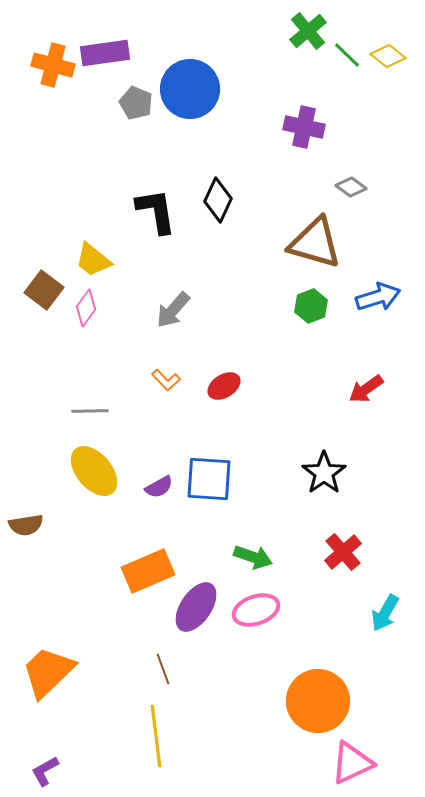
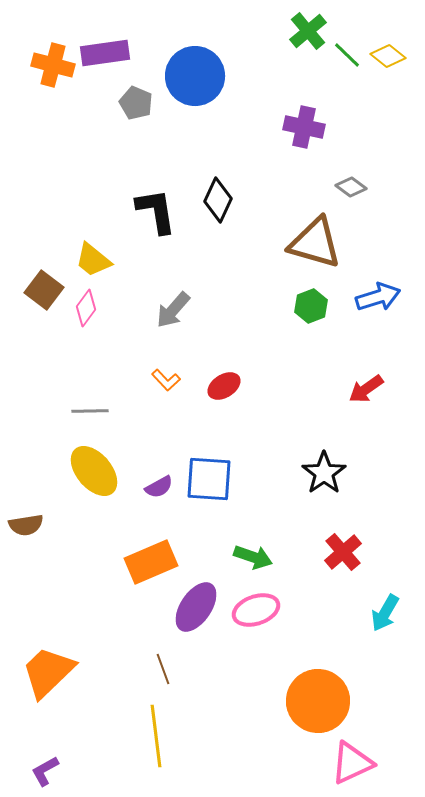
blue circle: moved 5 px right, 13 px up
orange rectangle: moved 3 px right, 9 px up
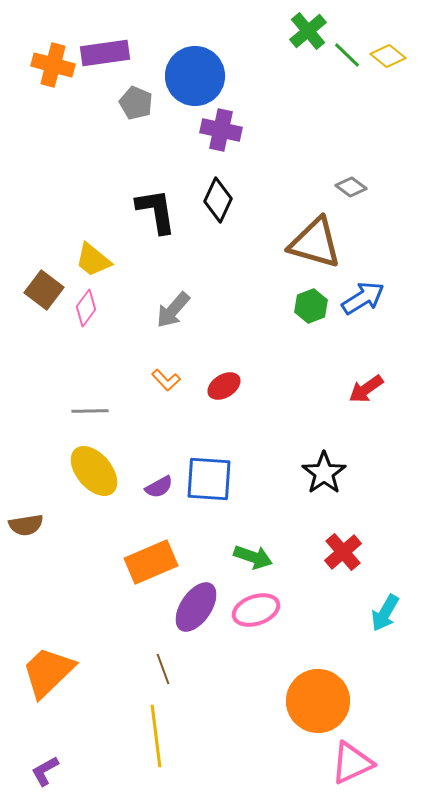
purple cross: moved 83 px left, 3 px down
blue arrow: moved 15 px left, 1 px down; rotated 15 degrees counterclockwise
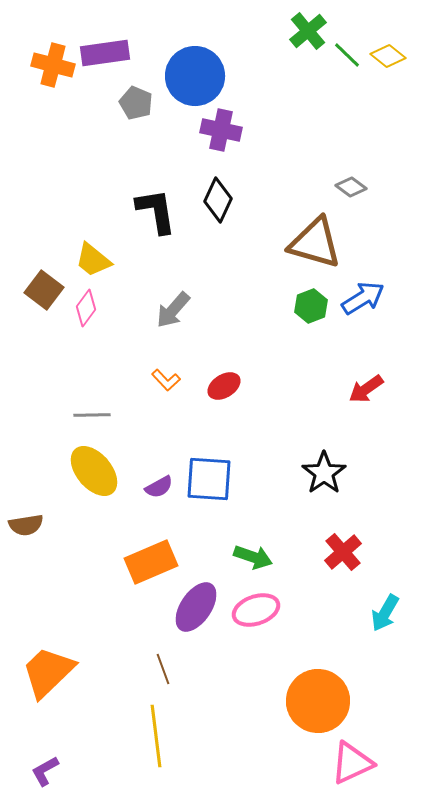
gray line: moved 2 px right, 4 px down
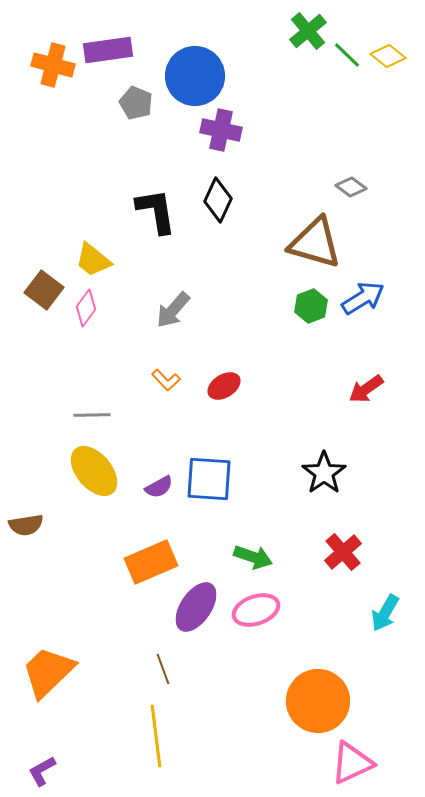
purple rectangle: moved 3 px right, 3 px up
purple L-shape: moved 3 px left
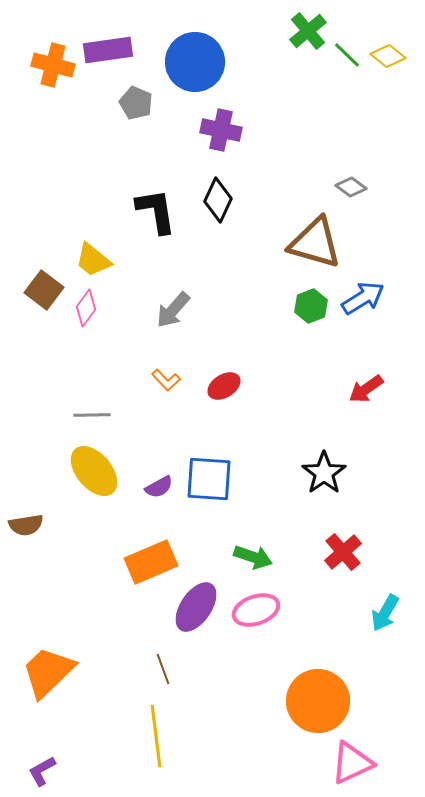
blue circle: moved 14 px up
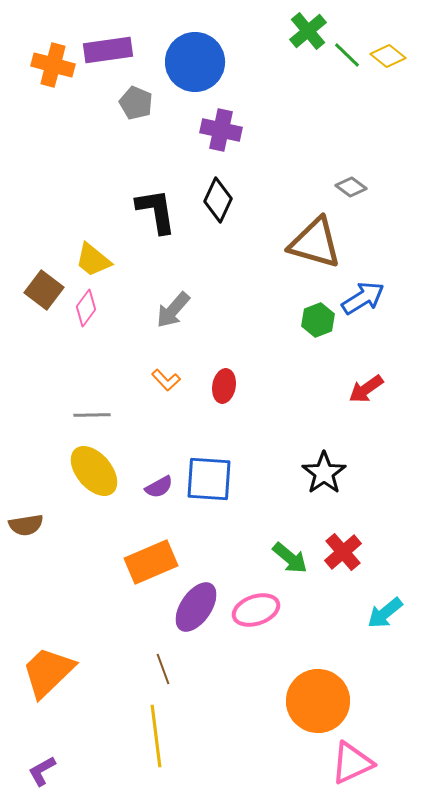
green hexagon: moved 7 px right, 14 px down
red ellipse: rotated 48 degrees counterclockwise
green arrow: moved 37 px right, 1 px down; rotated 21 degrees clockwise
cyan arrow: rotated 21 degrees clockwise
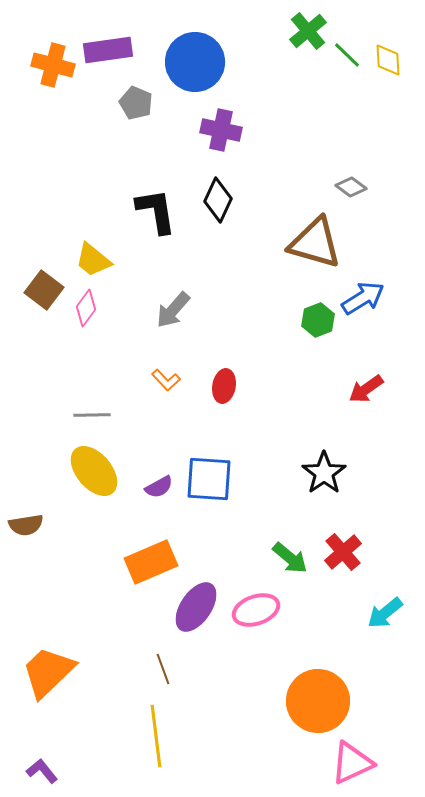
yellow diamond: moved 4 px down; rotated 48 degrees clockwise
purple L-shape: rotated 80 degrees clockwise
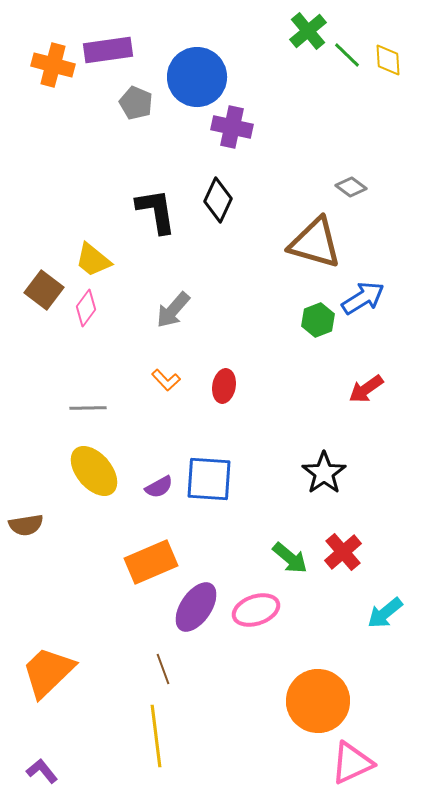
blue circle: moved 2 px right, 15 px down
purple cross: moved 11 px right, 3 px up
gray line: moved 4 px left, 7 px up
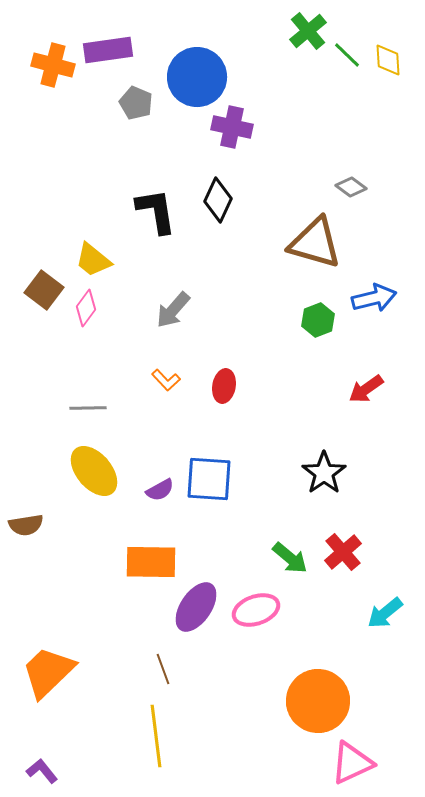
blue arrow: moved 11 px right; rotated 18 degrees clockwise
purple semicircle: moved 1 px right, 3 px down
orange rectangle: rotated 24 degrees clockwise
